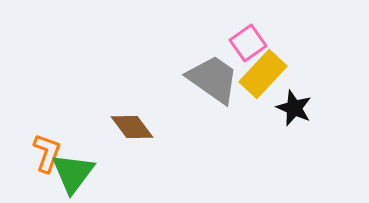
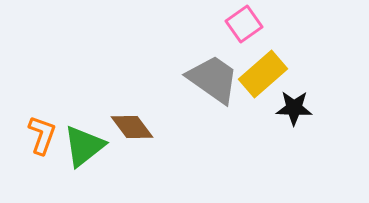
pink square: moved 4 px left, 19 px up
yellow rectangle: rotated 6 degrees clockwise
black star: rotated 21 degrees counterclockwise
orange L-shape: moved 5 px left, 18 px up
green triangle: moved 11 px right, 27 px up; rotated 15 degrees clockwise
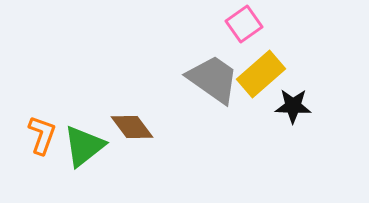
yellow rectangle: moved 2 px left
black star: moved 1 px left, 2 px up
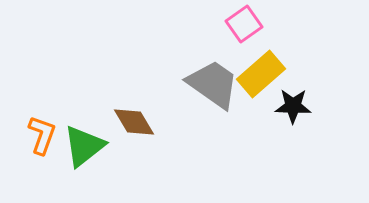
gray trapezoid: moved 5 px down
brown diamond: moved 2 px right, 5 px up; rotated 6 degrees clockwise
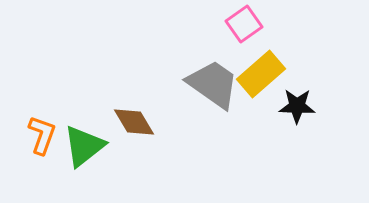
black star: moved 4 px right
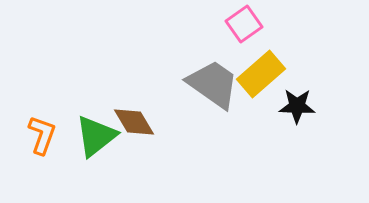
green triangle: moved 12 px right, 10 px up
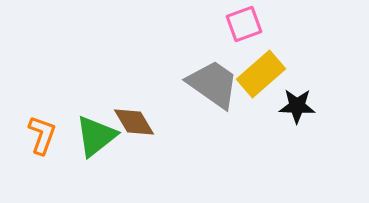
pink square: rotated 15 degrees clockwise
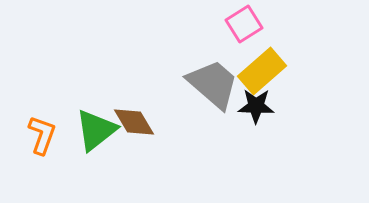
pink square: rotated 12 degrees counterclockwise
yellow rectangle: moved 1 px right, 3 px up
gray trapezoid: rotated 6 degrees clockwise
black star: moved 41 px left
green triangle: moved 6 px up
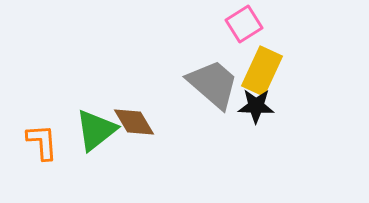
yellow rectangle: rotated 24 degrees counterclockwise
orange L-shape: moved 7 px down; rotated 24 degrees counterclockwise
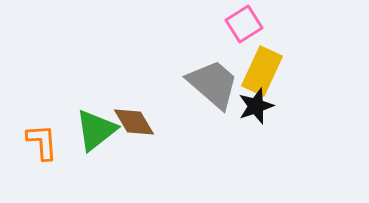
black star: rotated 21 degrees counterclockwise
